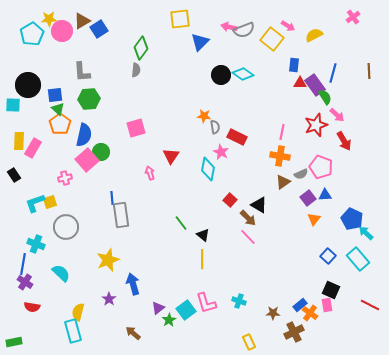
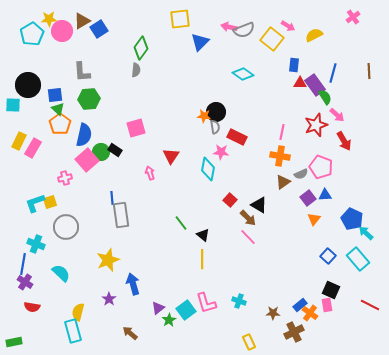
black circle at (221, 75): moved 5 px left, 37 px down
yellow rectangle at (19, 141): rotated 24 degrees clockwise
pink star at (221, 152): rotated 21 degrees counterclockwise
black rectangle at (14, 175): moved 101 px right, 25 px up; rotated 24 degrees counterclockwise
brown arrow at (133, 333): moved 3 px left
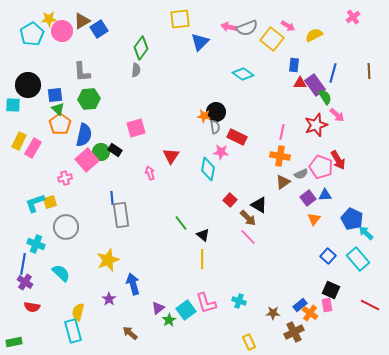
gray semicircle at (244, 30): moved 3 px right, 2 px up
red arrow at (344, 141): moved 6 px left, 19 px down
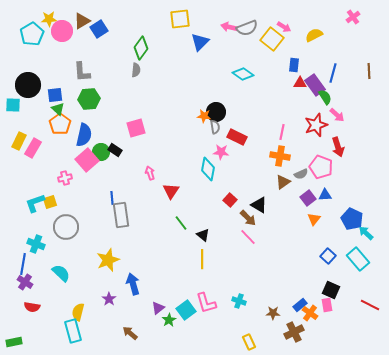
pink arrow at (288, 26): moved 4 px left, 1 px down
red triangle at (171, 156): moved 35 px down
red arrow at (338, 160): moved 13 px up; rotated 12 degrees clockwise
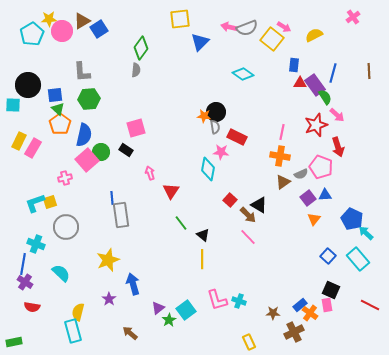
black rectangle at (115, 150): moved 11 px right
brown arrow at (248, 218): moved 3 px up
pink L-shape at (206, 303): moved 11 px right, 3 px up
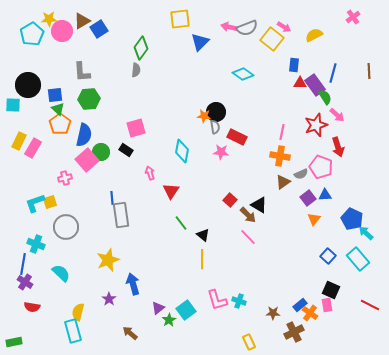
cyan diamond at (208, 169): moved 26 px left, 18 px up
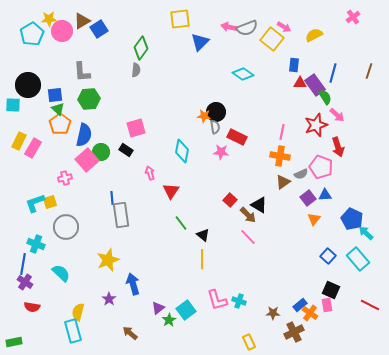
brown line at (369, 71): rotated 21 degrees clockwise
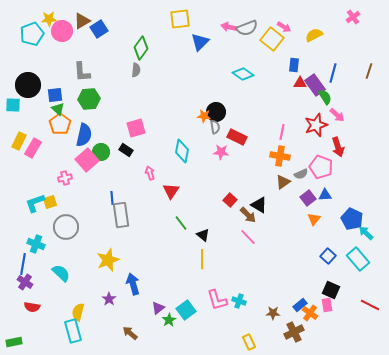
cyan pentagon at (32, 34): rotated 10 degrees clockwise
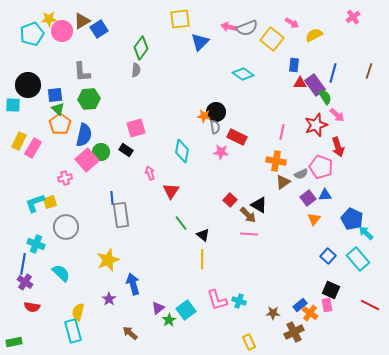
pink arrow at (284, 27): moved 8 px right, 4 px up
orange cross at (280, 156): moved 4 px left, 5 px down
pink line at (248, 237): moved 1 px right, 3 px up; rotated 42 degrees counterclockwise
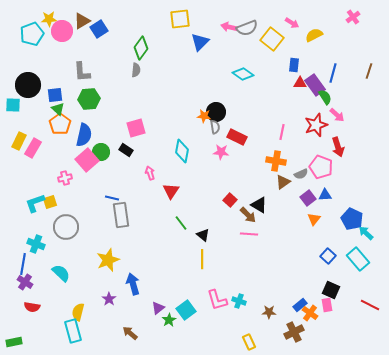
blue line at (112, 198): rotated 72 degrees counterclockwise
brown star at (273, 313): moved 4 px left, 1 px up
